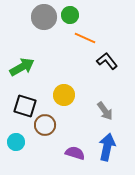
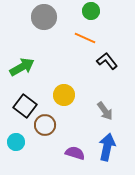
green circle: moved 21 px right, 4 px up
black square: rotated 20 degrees clockwise
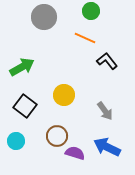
brown circle: moved 12 px right, 11 px down
cyan circle: moved 1 px up
blue arrow: rotated 76 degrees counterclockwise
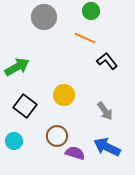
green arrow: moved 5 px left
cyan circle: moved 2 px left
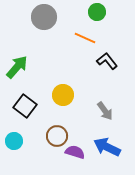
green circle: moved 6 px right, 1 px down
green arrow: rotated 20 degrees counterclockwise
yellow circle: moved 1 px left
purple semicircle: moved 1 px up
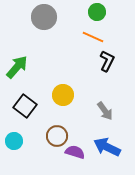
orange line: moved 8 px right, 1 px up
black L-shape: rotated 65 degrees clockwise
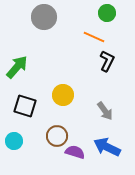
green circle: moved 10 px right, 1 px down
orange line: moved 1 px right
black square: rotated 20 degrees counterclockwise
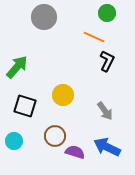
brown circle: moved 2 px left
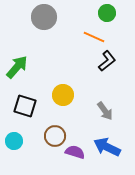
black L-shape: rotated 25 degrees clockwise
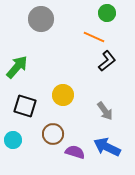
gray circle: moved 3 px left, 2 px down
brown circle: moved 2 px left, 2 px up
cyan circle: moved 1 px left, 1 px up
